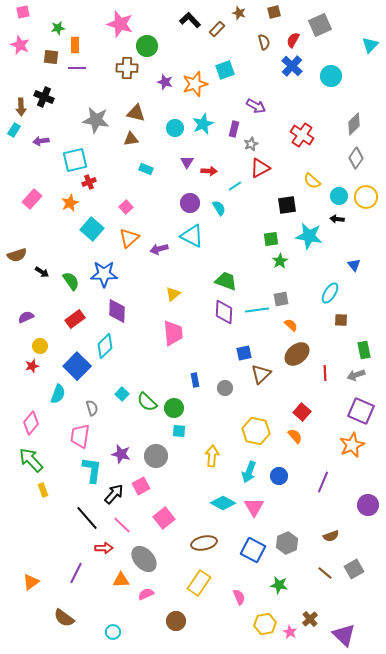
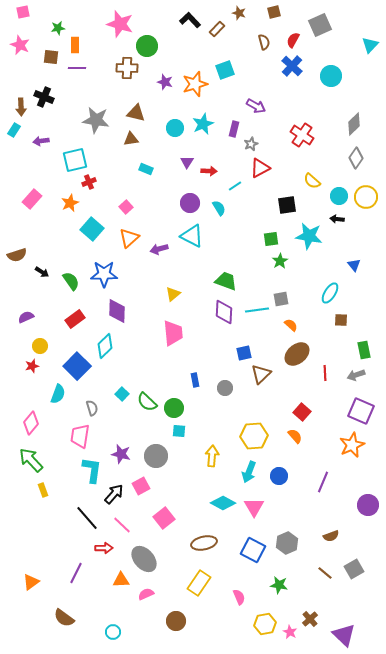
yellow hexagon at (256, 431): moved 2 px left, 5 px down; rotated 16 degrees counterclockwise
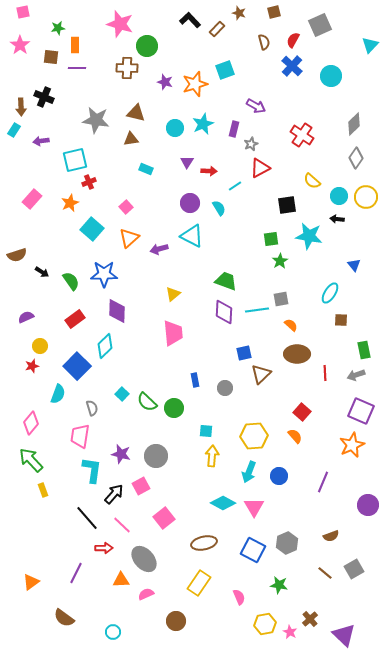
pink star at (20, 45): rotated 12 degrees clockwise
brown ellipse at (297, 354): rotated 40 degrees clockwise
cyan square at (179, 431): moved 27 px right
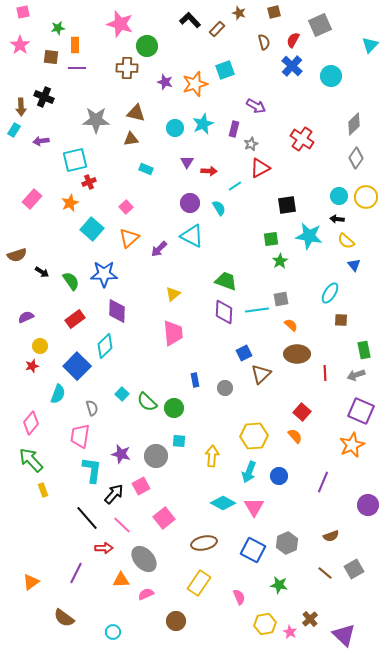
gray star at (96, 120): rotated 8 degrees counterclockwise
red cross at (302, 135): moved 4 px down
yellow semicircle at (312, 181): moved 34 px right, 60 px down
purple arrow at (159, 249): rotated 30 degrees counterclockwise
blue square at (244, 353): rotated 14 degrees counterclockwise
cyan square at (206, 431): moved 27 px left, 10 px down
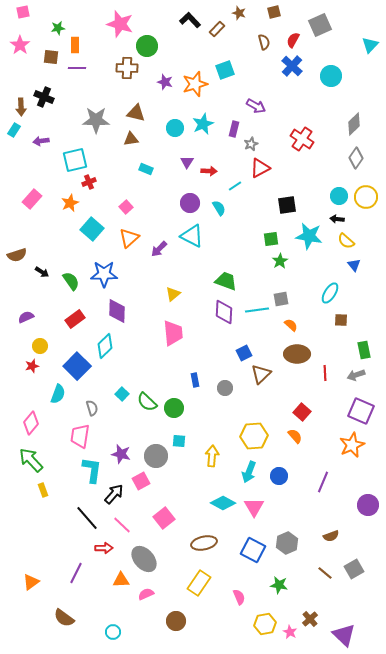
pink square at (141, 486): moved 5 px up
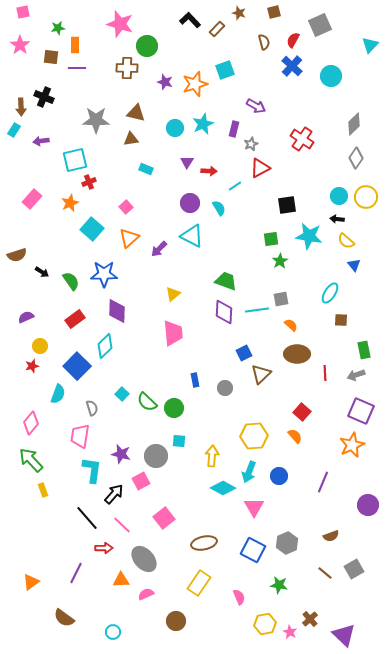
cyan diamond at (223, 503): moved 15 px up
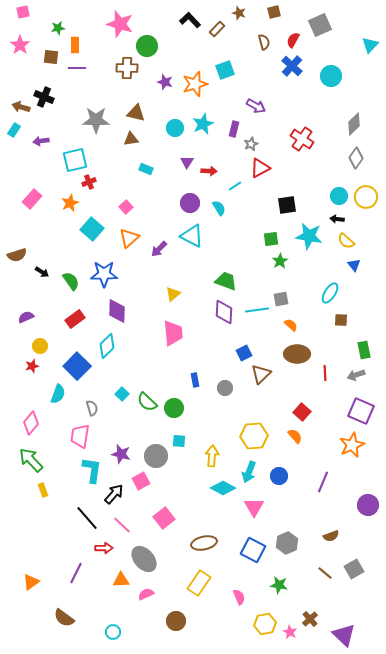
brown arrow at (21, 107): rotated 108 degrees clockwise
cyan diamond at (105, 346): moved 2 px right
